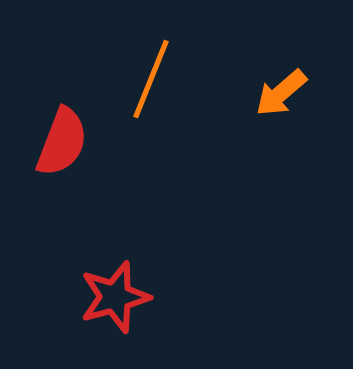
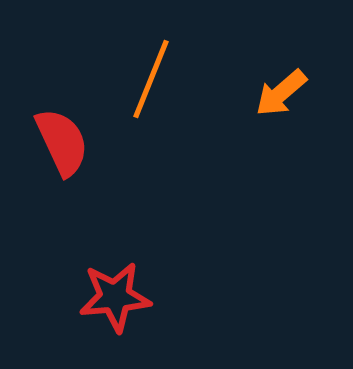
red semicircle: rotated 46 degrees counterclockwise
red star: rotated 10 degrees clockwise
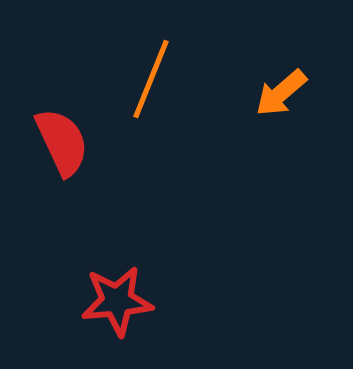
red star: moved 2 px right, 4 px down
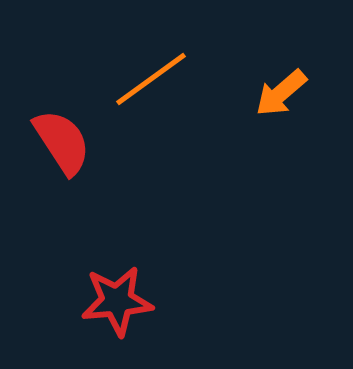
orange line: rotated 32 degrees clockwise
red semicircle: rotated 8 degrees counterclockwise
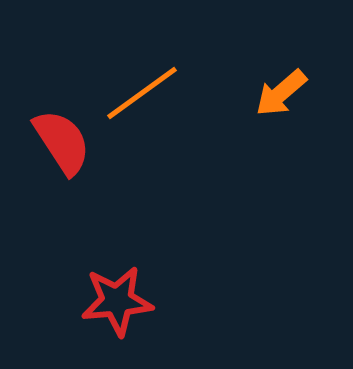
orange line: moved 9 px left, 14 px down
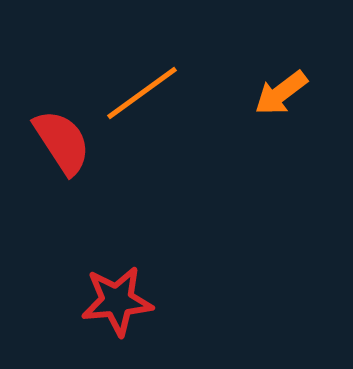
orange arrow: rotated 4 degrees clockwise
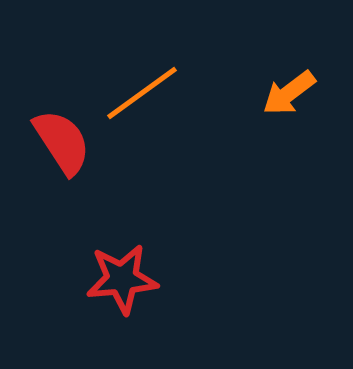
orange arrow: moved 8 px right
red star: moved 5 px right, 22 px up
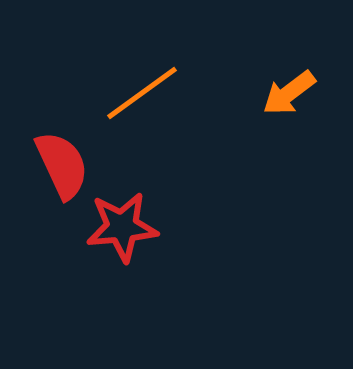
red semicircle: moved 23 px down; rotated 8 degrees clockwise
red star: moved 52 px up
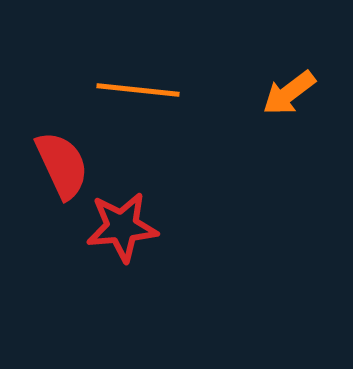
orange line: moved 4 px left, 3 px up; rotated 42 degrees clockwise
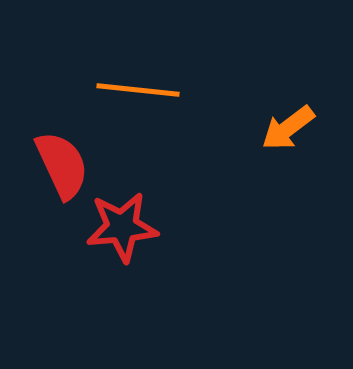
orange arrow: moved 1 px left, 35 px down
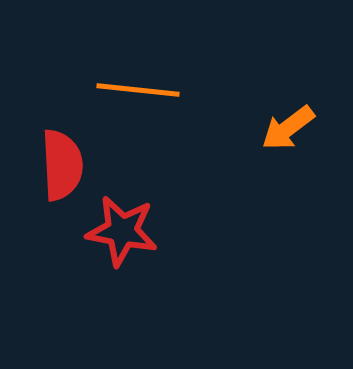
red semicircle: rotated 22 degrees clockwise
red star: moved 4 px down; rotated 16 degrees clockwise
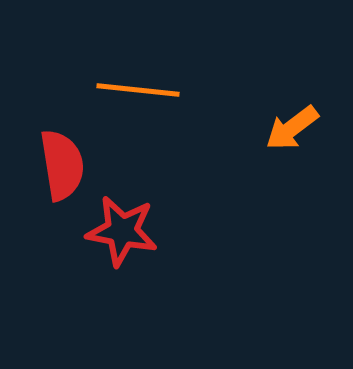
orange arrow: moved 4 px right
red semicircle: rotated 6 degrees counterclockwise
